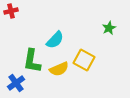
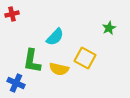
red cross: moved 1 px right, 3 px down
cyan semicircle: moved 3 px up
yellow square: moved 1 px right, 2 px up
yellow semicircle: rotated 36 degrees clockwise
blue cross: rotated 30 degrees counterclockwise
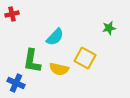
green star: rotated 16 degrees clockwise
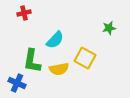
red cross: moved 12 px right, 1 px up
cyan semicircle: moved 3 px down
yellow semicircle: rotated 24 degrees counterclockwise
blue cross: moved 1 px right
